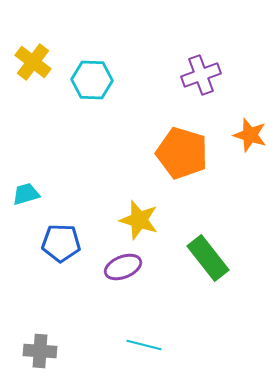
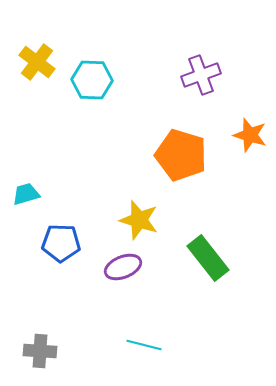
yellow cross: moved 4 px right
orange pentagon: moved 1 px left, 2 px down
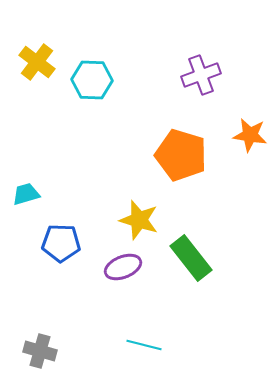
orange star: rotated 8 degrees counterclockwise
green rectangle: moved 17 px left
gray cross: rotated 12 degrees clockwise
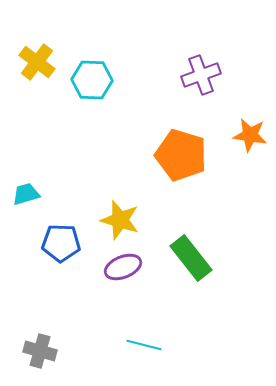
yellow star: moved 19 px left
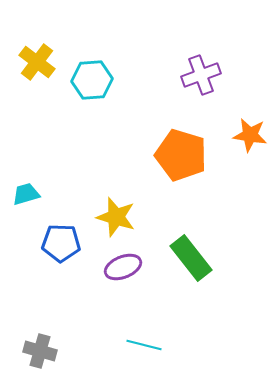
cyan hexagon: rotated 6 degrees counterclockwise
yellow star: moved 4 px left, 3 px up
